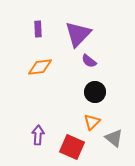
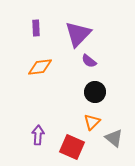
purple rectangle: moved 2 px left, 1 px up
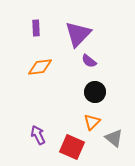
purple arrow: rotated 30 degrees counterclockwise
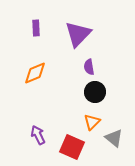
purple semicircle: moved 6 px down; rotated 42 degrees clockwise
orange diamond: moved 5 px left, 6 px down; rotated 15 degrees counterclockwise
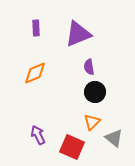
purple triangle: rotated 24 degrees clockwise
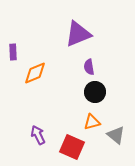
purple rectangle: moved 23 px left, 24 px down
orange triangle: rotated 30 degrees clockwise
gray triangle: moved 2 px right, 3 px up
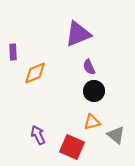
purple semicircle: rotated 14 degrees counterclockwise
black circle: moved 1 px left, 1 px up
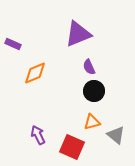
purple rectangle: moved 8 px up; rotated 63 degrees counterclockwise
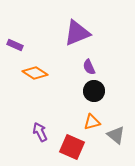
purple triangle: moved 1 px left, 1 px up
purple rectangle: moved 2 px right, 1 px down
orange diamond: rotated 55 degrees clockwise
purple arrow: moved 2 px right, 3 px up
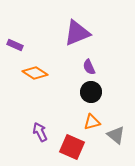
black circle: moved 3 px left, 1 px down
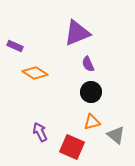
purple rectangle: moved 1 px down
purple semicircle: moved 1 px left, 3 px up
